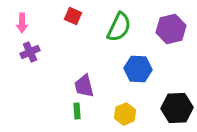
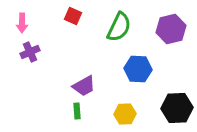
purple trapezoid: rotated 105 degrees counterclockwise
yellow hexagon: rotated 20 degrees clockwise
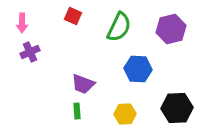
purple trapezoid: moved 1 px left, 2 px up; rotated 50 degrees clockwise
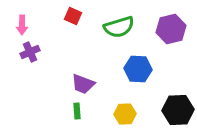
pink arrow: moved 2 px down
green semicircle: rotated 48 degrees clockwise
black hexagon: moved 1 px right, 2 px down
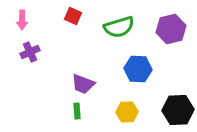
pink arrow: moved 5 px up
yellow hexagon: moved 2 px right, 2 px up
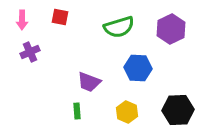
red square: moved 13 px left, 1 px down; rotated 12 degrees counterclockwise
purple hexagon: rotated 12 degrees counterclockwise
blue hexagon: moved 1 px up
purple trapezoid: moved 6 px right, 2 px up
yellow hexagon: rotated 25 degrees clockwise
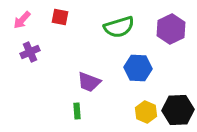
pink arrow: rotated 42 degrees clockwise
yellow hexagon: moved 19 px right
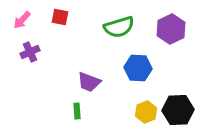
yellow hexagon: rotated 15 degrees clockwise
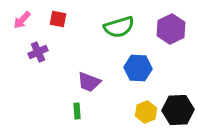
red square: moved 2 px left, 2 px down
purple cross: moved 8 px right
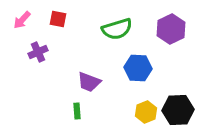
green semicircle: moved 2 px left, 2 px down
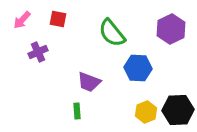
green semicircle: moved 5 px left, 4 px down; rotated 68 degrees clockwise
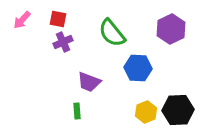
purple cross: moved 25 px right, 10 px up
